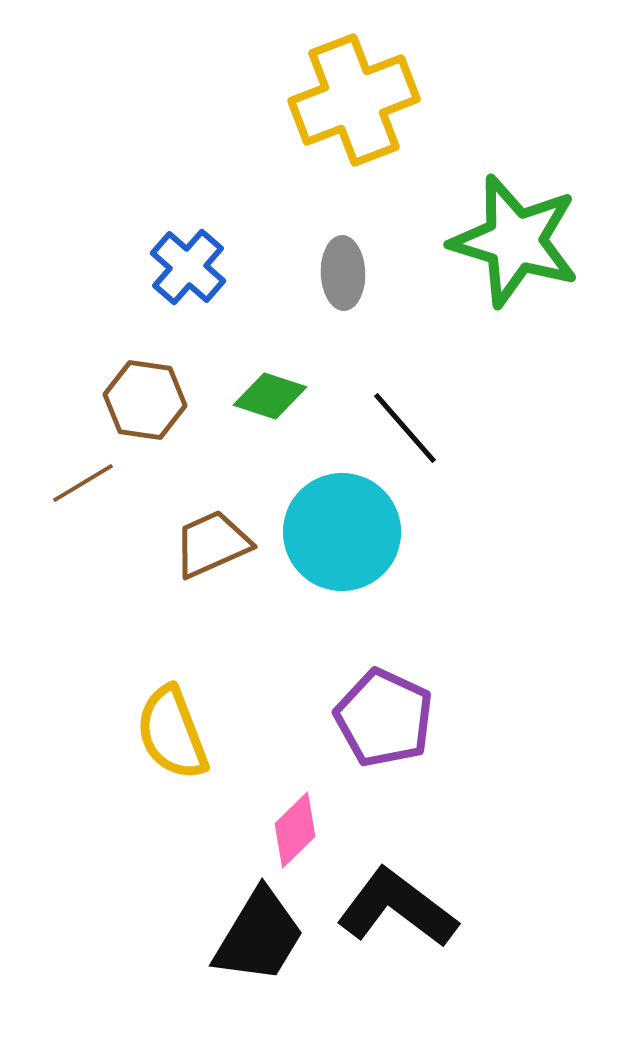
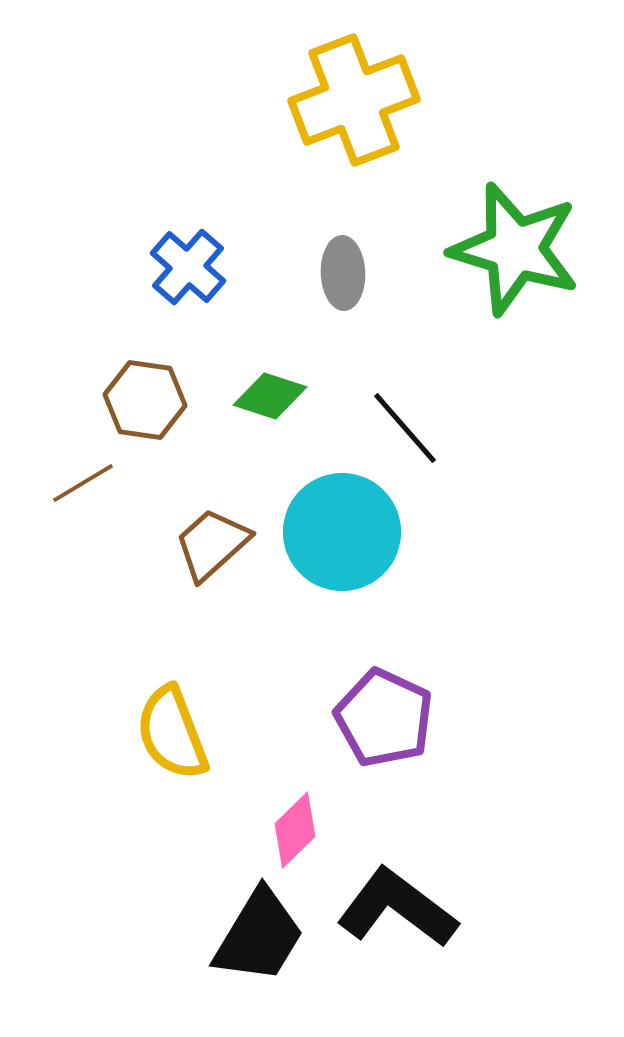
green star: moved 8 px down
brown trapezoid: rotated 18 degrees counterclockwise
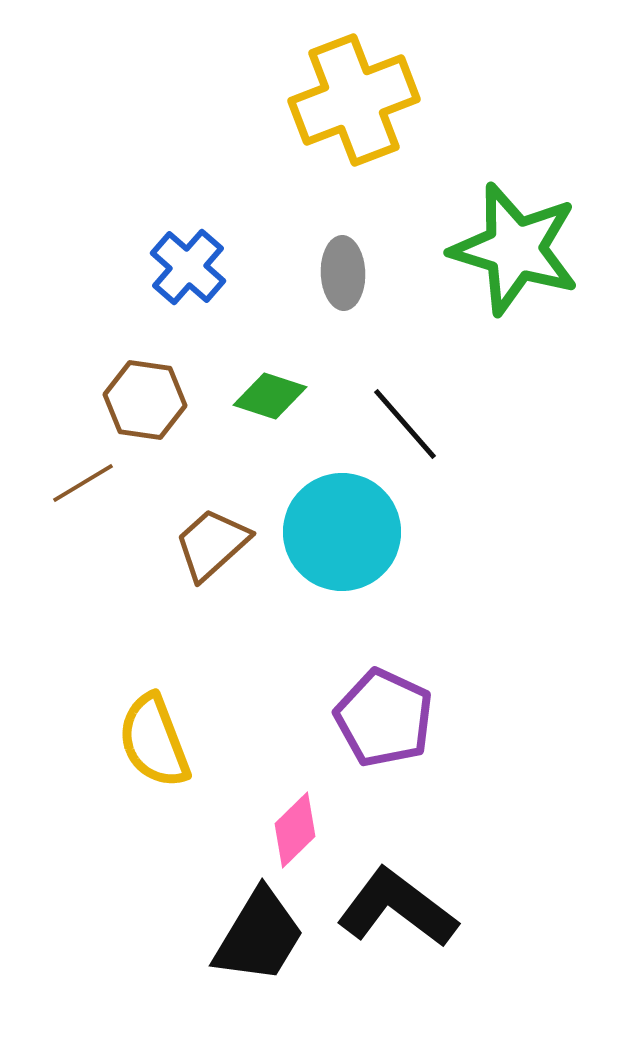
black line: moved 4 px up
yellow semicircle: moved 18 px left, 8 px down
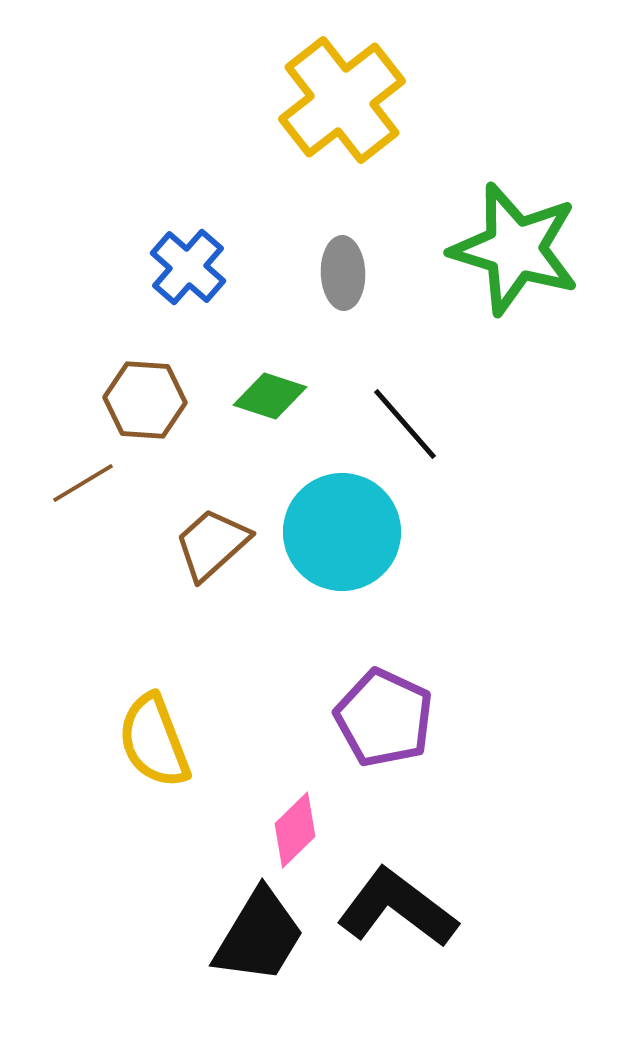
yellow cross: moved 12 px left; rotated 17 degrees counterclockwise
brown hexagon: rotated 4 degrees counterclockwise
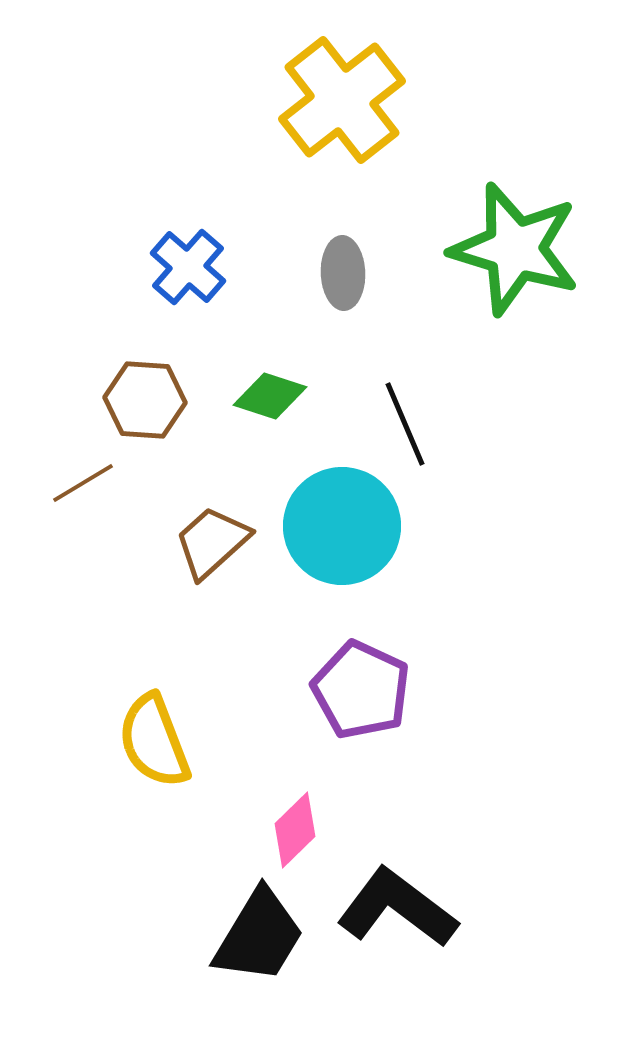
black line: rotated 18 degrees clockwise
cyan circle: moved 6 px up
brown trapezoid: moved 2 px up
purple pentagon: moved 23 px left, 28 px up
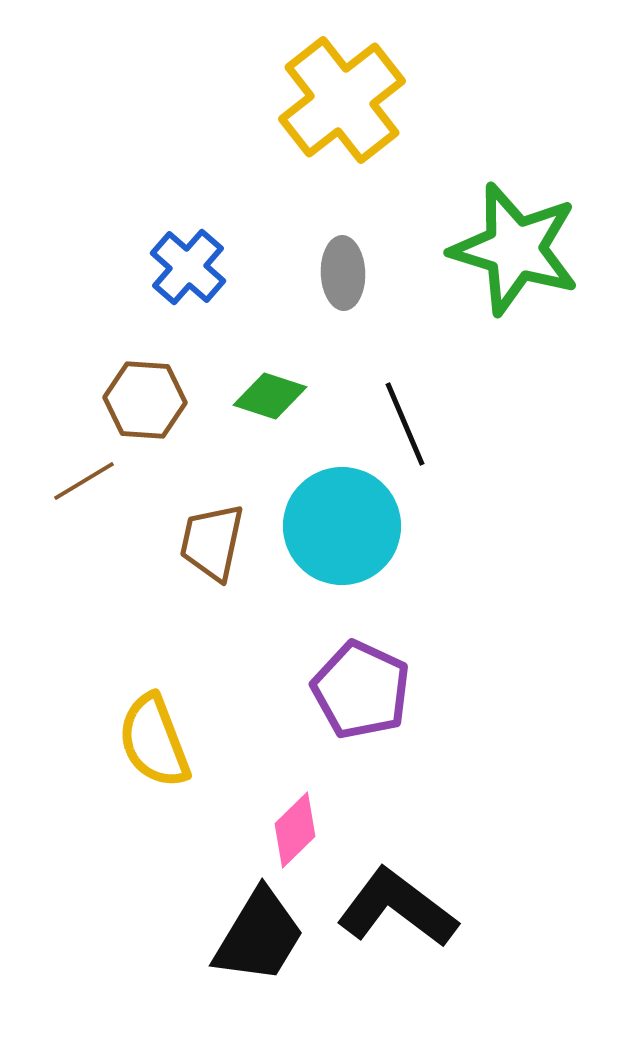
brown line: moved 1 px right, 2 px up
brown trapezoid: rotated 36 degrees counterclockwise
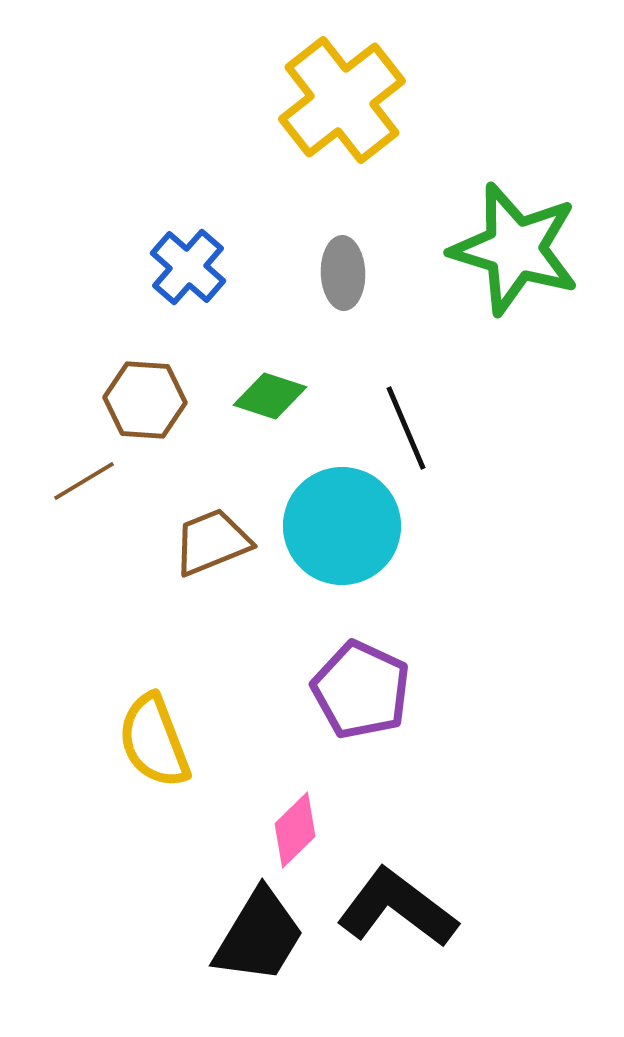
black line: moved 1 px right, 4 px down
brown trapezoid: rotated 56 degrees clockwise
